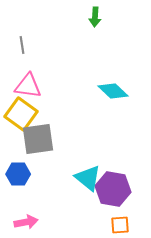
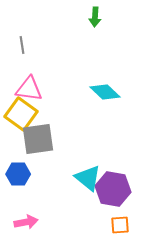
pink triangle: moved 1 px right, 3 px down
cyan diamond: moved 8 px left, 1 px down
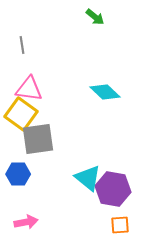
green arrow: rotated 54 degrees counterclockwise
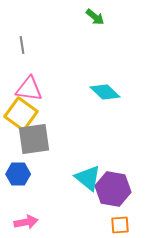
gray square: moved 4 px left
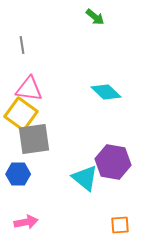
cyan diamond: moved 1 px right
cyan triangle: moved 3 px left
purple hexagon: moved 27 px up
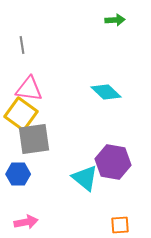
green arrow: moved 20 px right, 3 px down; rotated 42 degrees counterclockwise
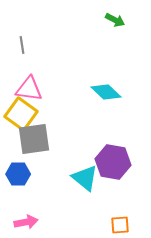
green arrow: rotated 30 degrees clockwise
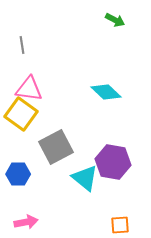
gray square: moved 22 px right, 8 px down; rotated 20 degrees counterclockwise
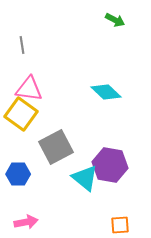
purple hexagon: moved 3 px left, 3 px down
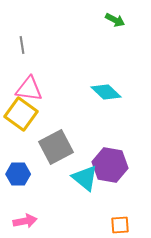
pink arrow: moved 1 px left, 1 px up
